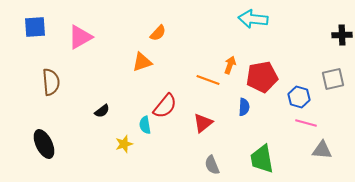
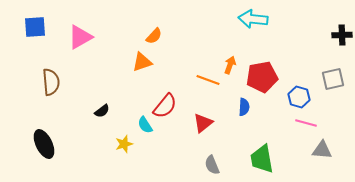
orange semicircle: moved 4 px left, 3 px down
cyan semicircle: rotated 24 degrees counterclockwise
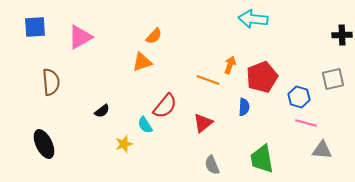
red pentagon: rotated 12 degrees counterclockwise
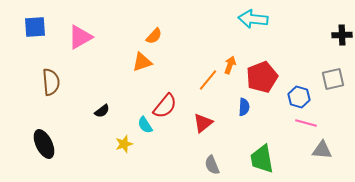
orange line: rotated 70 degrees counterclockwise
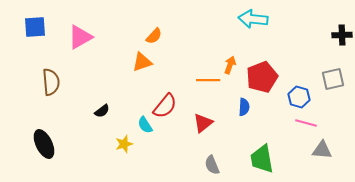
orange line: rotated 50 degrees clockwise
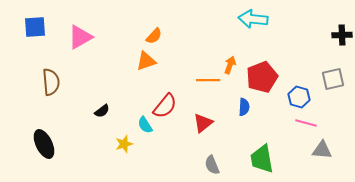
orange triangle: moved 4 px right, 1 px up
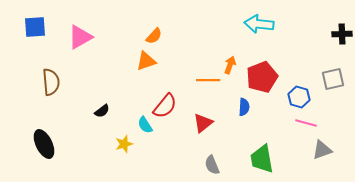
cyan arrow: moved 6 px right, 5 px down
black cross: moved 1 px up
gray triangle: rotated 25 degrees counterclockwise
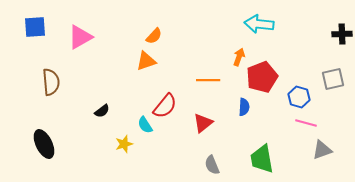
orange arrow: moved 9 px right, 8 px up
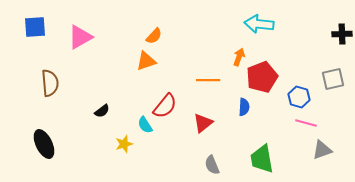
brown semicircle: moved 1 px left, 1 px down
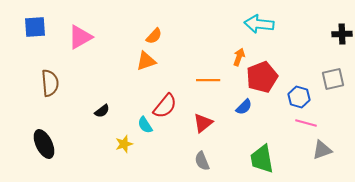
blue semicircle: rotated 42 degrees clockwise
gray semicircle: moved 10 px left, 4 px up
